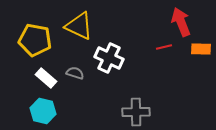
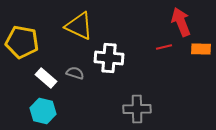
yellow pentagon: moved 13 px left, 2 px down
white cross: rotated 20 degrees counterclockwise
gray cross: moved 1 px right, 3 px up
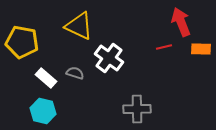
white cross: rotated 32 degrees clockwise
